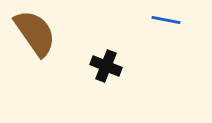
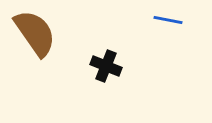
blue line: moved 2 px right
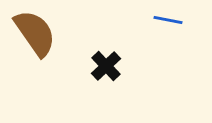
black cross: rotated 24 degrees clockwise
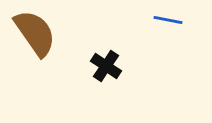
black cross: rotated 12 degrees counterclockwise
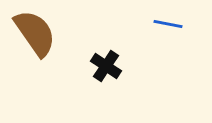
blue line: moved 4 px down
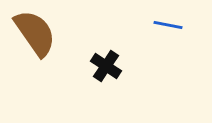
blue line: moved 1 px down
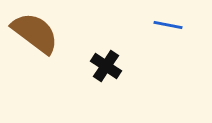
brown semicircle: rotated 18 degrees counterclockwise
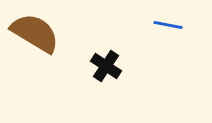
brown semicircle: rotated 6 degrees counterclockwise
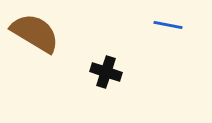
black cross: moved 6 px down; rotated 16 degrees counterclockwise
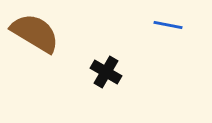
black cross: rotated 12 degrees clockwise
